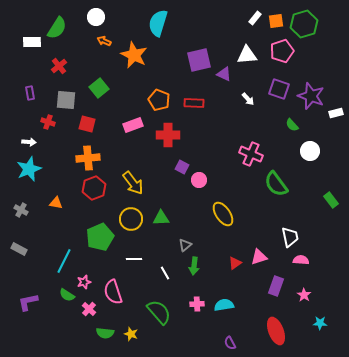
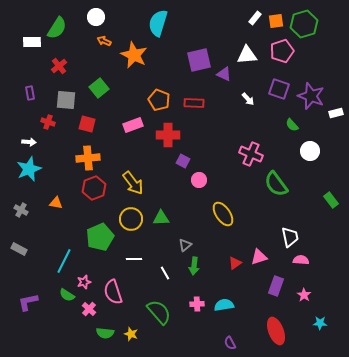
purple square at (182, 167): moved 1 px right, 6 px up
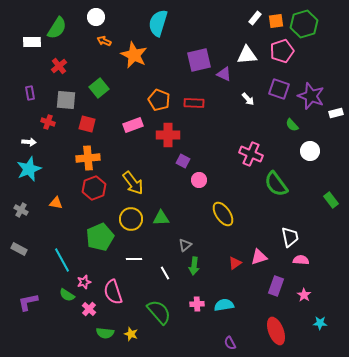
cyan line at (64, 261): moved 2 px left, 1 px up; rotated 55 degrees counterclockwise
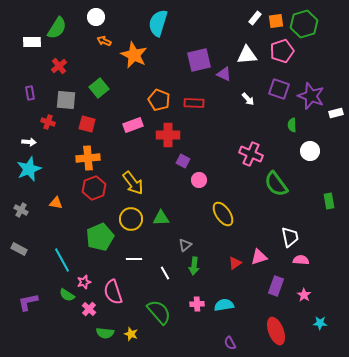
green semicircle at (292, 125): rotated 40 degrees clockwise
green rectangle at (331, 200): moved 2 px left, 1 px down; rotated 28 degrees clockwise
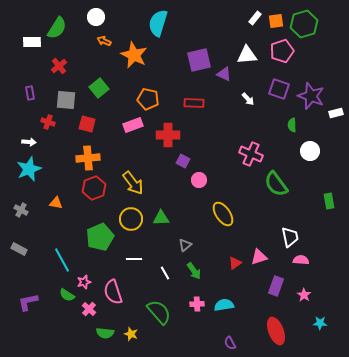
orange pentagon at (159, 100): moved 11 px left, 1 px up; rotated 10 degrees counterclockwise
green arrow at (194, 266): moved 5 px down; rotated 42 degrees counterclockwise
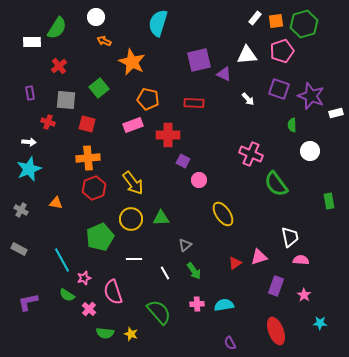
orange star at (134, 55): moved 2 px left, 7 px down
pink star at (84, 282): moved 4 px up
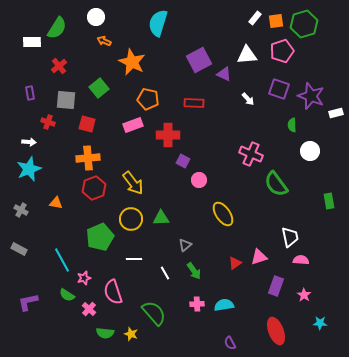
purple square at (199, 60): rotated 15 degrees counterclockwise
green semicircle at (159, 312): moved 5 px left, 1 px down
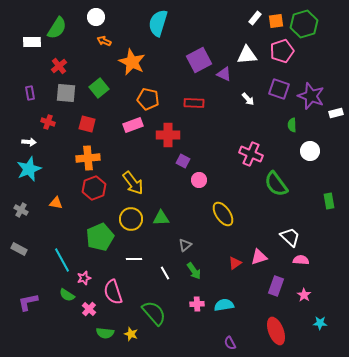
gray square at (66, 100): moved 7 px up
white trapezoid at (290, 237): rotated 35 degrees counterclockwise
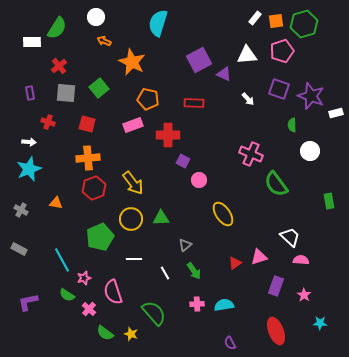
green semicircle at (105, 333): rotated 30 degrees clockwise
